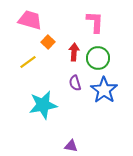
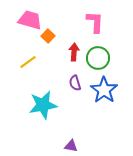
orange square: moved 6 px up
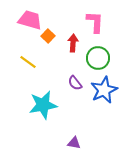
red arrow: moved 1 px left, 9 px up
yellow line: rotated 72 degrees clockwise
purple semicircle: rotated 21 degrees counterclockwise
blue star: rotated 12 degrees clockwise
purple triangle: moved 3 px right, 3 px up
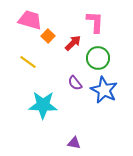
red arrow: rotated 42 degrees clockwise
blue star: rotated 20 degrees counterclockwise
cyan star: rotated 12 degrees clockwise
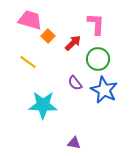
pink L-shape: moved 1 px right, 2 px down
green circle: moved 1 px down
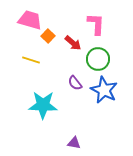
red arrow: rotated 84 degrees clockwise
yellow line: moved 3 px right, 2 px up; rotated 18 degrees counterclockwise
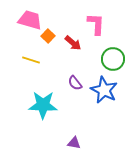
green circle: moved 15 px right
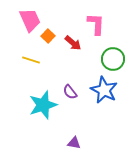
pink trapezoid: rotated 50 degrees clockwise
purple semicircle: moved 5 px left, 9 px down
cyan star: rotated 20 degrees counterclockwise
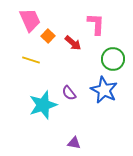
purple semicircle: moved 1 px left, 1 px down
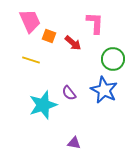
pink trapezoid: moved 1 px down
pink L-shape: moved 1 px left, 1 px up
orange square: moved 1 px right; rotated 24 degrees counterclockwise
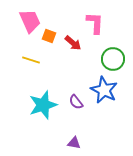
purple semicircle: moved 7 px right, 9 px down
